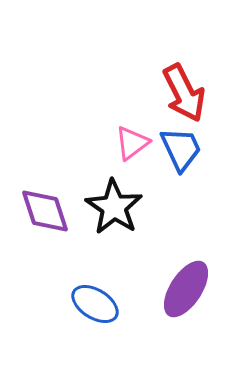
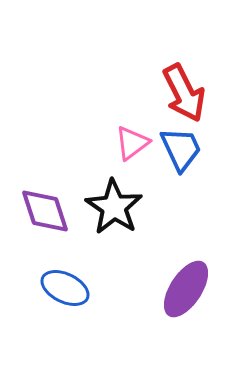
blue ellipse: moved 30 px left, 16 px up; rotated 6 degrees counterclockwise
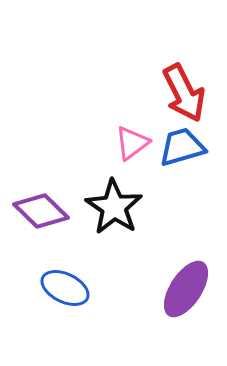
blue trapezoid: moved 1 px right, 2 px up; rotated 81 degrees counterclockwise
purple diamond: moved 4 px left; rotated 28 degrees counterclockwise
